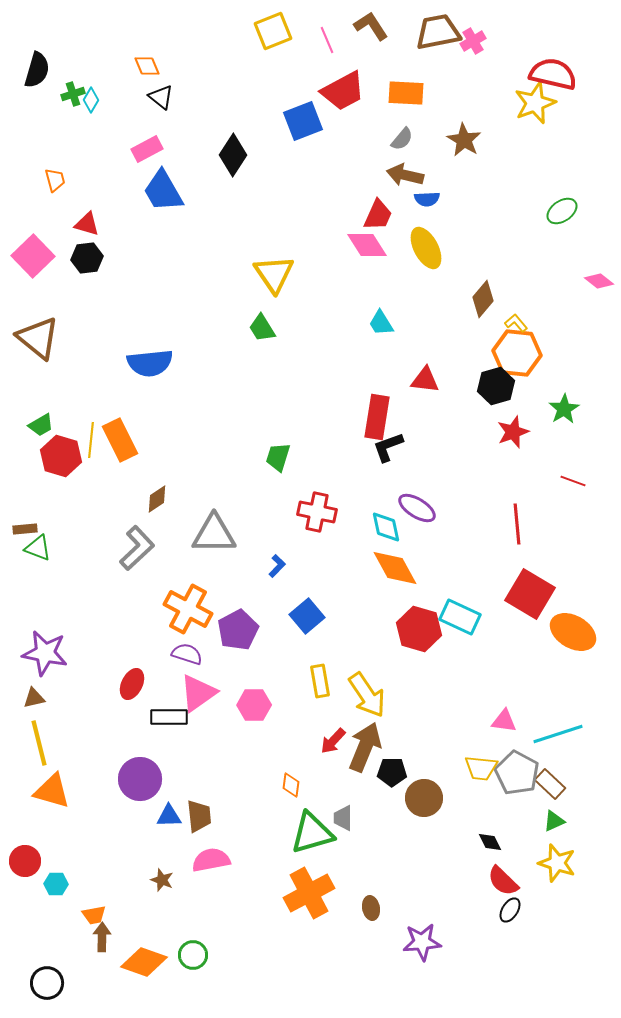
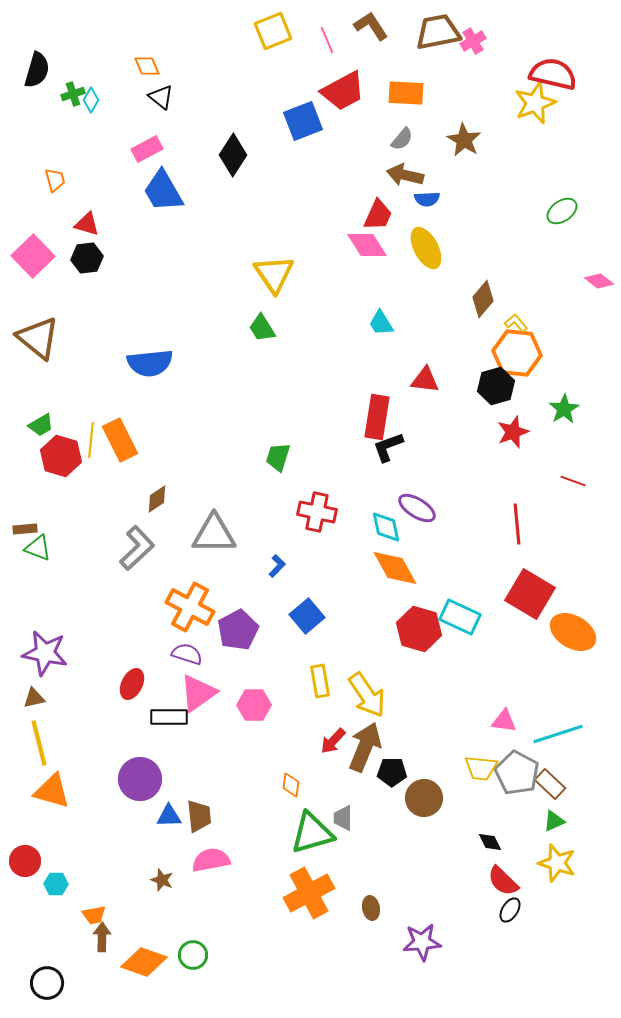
orange cross at (188, 609): moved 2 px right, 2 px up
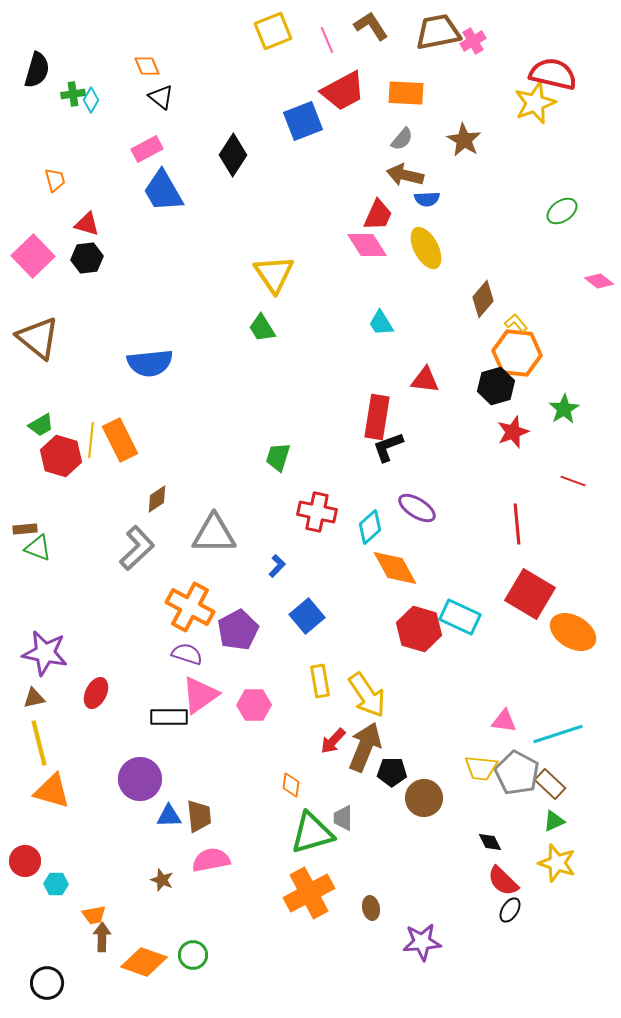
green cross at (73, 94): rotated 10 degrees clockwise
cyan diamond at (386, 527): moved 16 px left; rotated 60 degrees clockwise
red ellipse at (132, 684): moved 36 px left, 9 px down
pink triangle at (198, 693): moved 2 px right, 2 px down
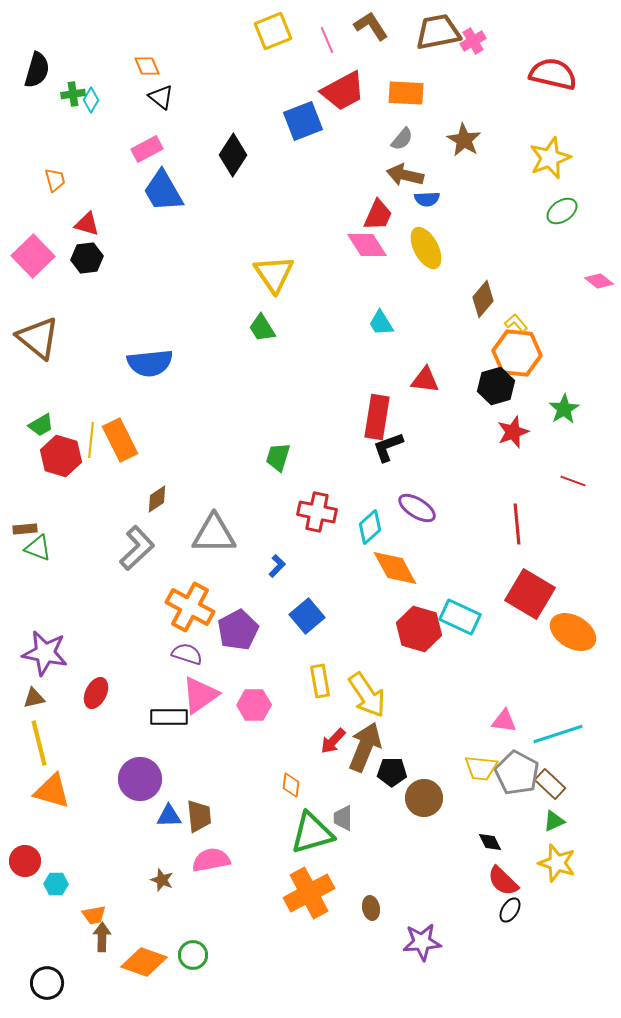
yellow star at (535, 103): moved 15 px right, 55 px down
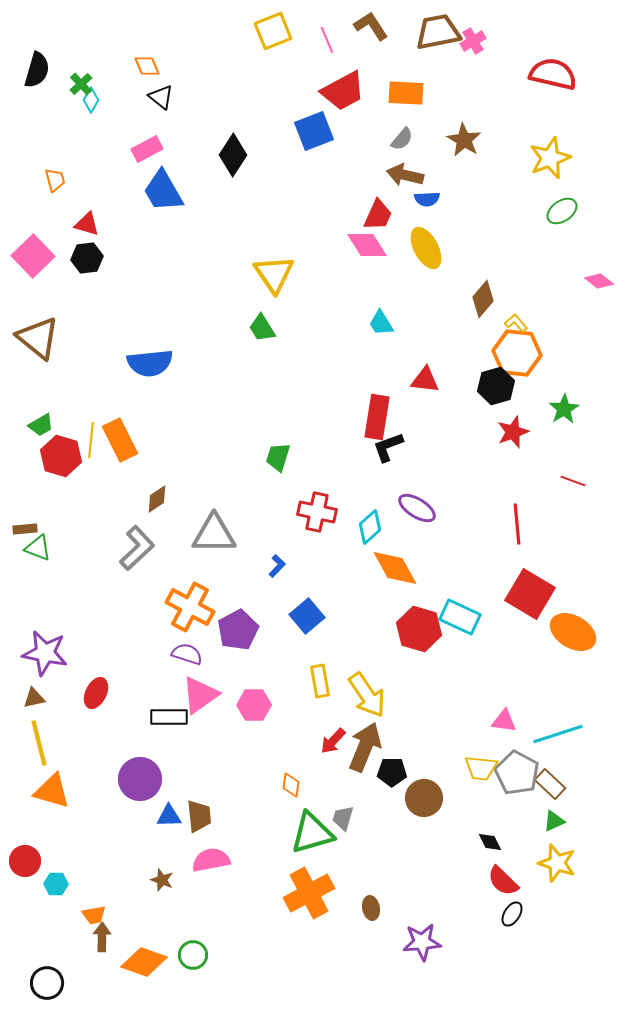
green cross at (73, 94): moved 8 px right, 10 px up; rotated 35 degrees counterclockwise
blue square at (303, 121): moved 11 px right, 10 px down
gray trapezoid at (343, 818): rotated 16 degrees clockwise
black ellipse at (510, 910): moved 2 px right, 4 px down
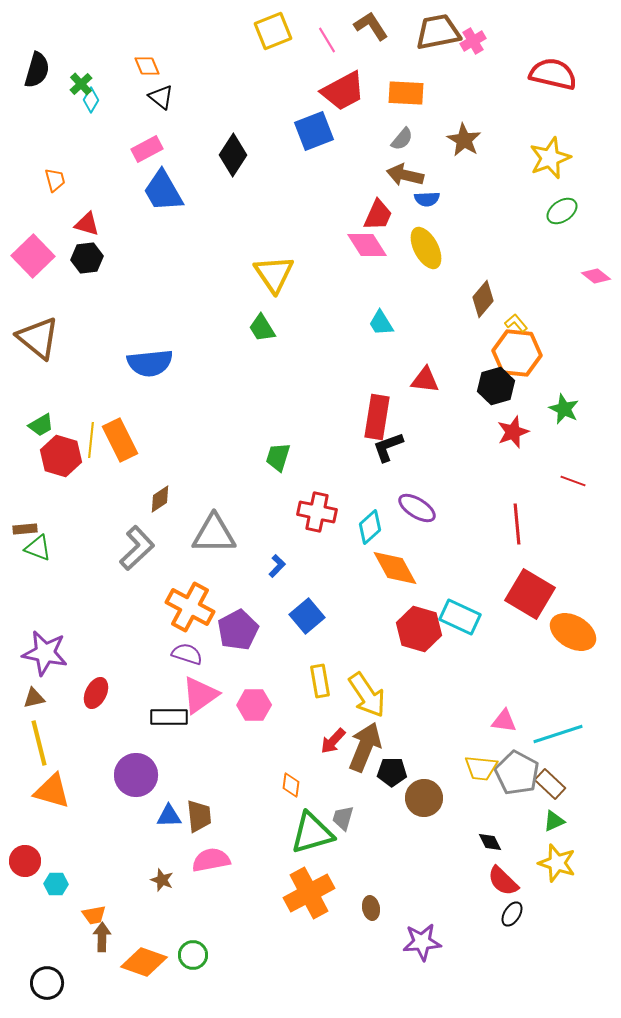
pink line at (327, 40): rotated 8 degrees counterclockwise
pink diamond at (599, 281): moved 3 px left, 5 px up
green star at (564, 409): rotated 16 degrees counterclockwise
brown diamond at (157, 499): moved 3 px right
purple circle at (140, 779): moved 4 px left, 4 px up
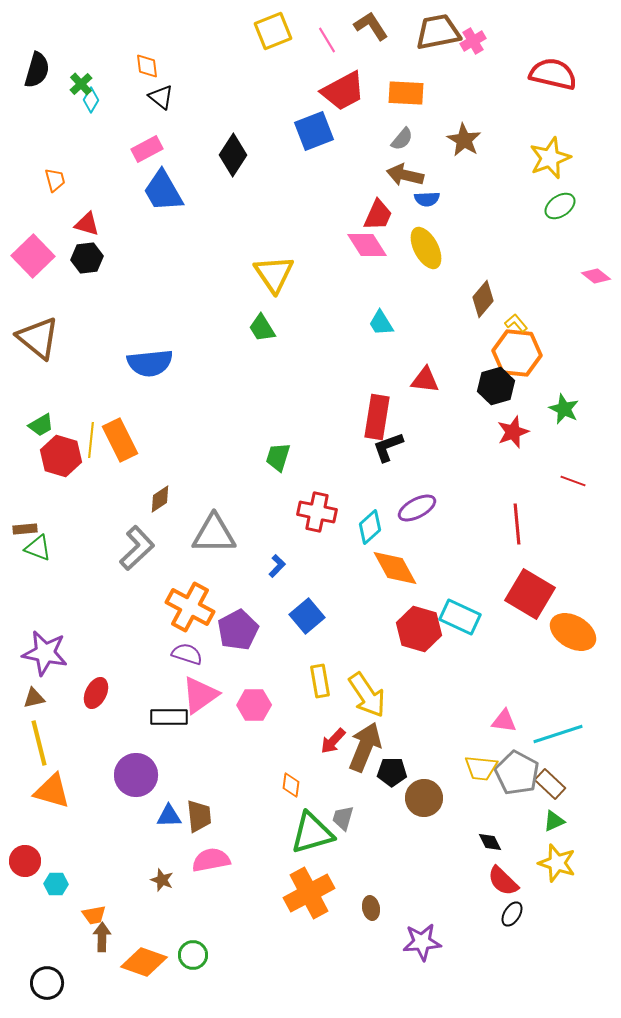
orange diamond at (147, 66): rotated 16 degrees clockwise
green ellipse at (562, 211): moved 2 px left, 5 px up
purple ellipse at (417, 508): rotated 60 degrees counterclockwise
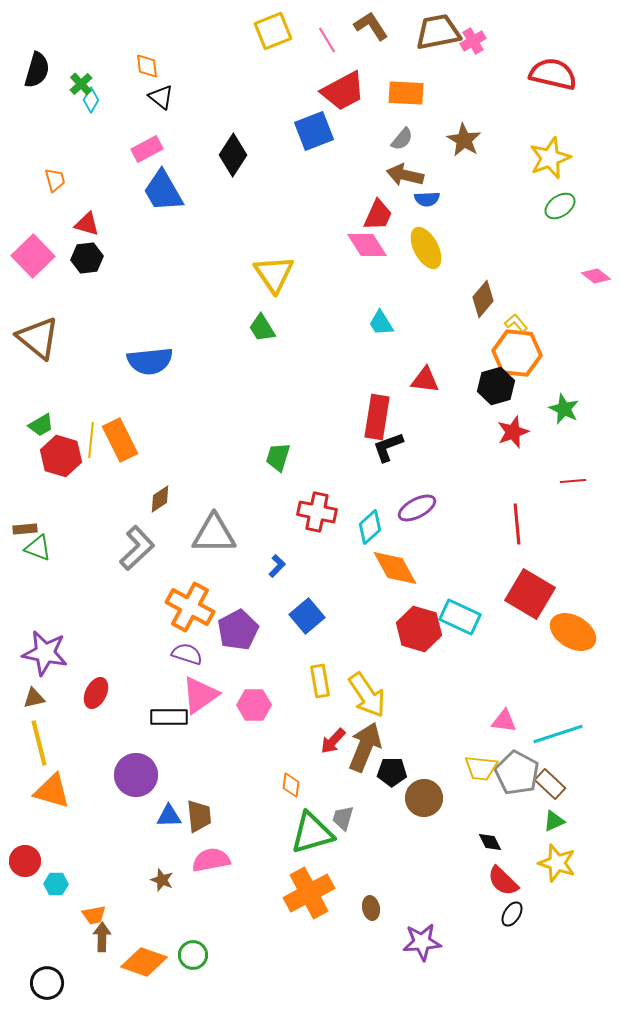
blue semicircle at (150, 363): moved 2 px up
red line at (573, 481): rotated 25 degrees counterclockwise
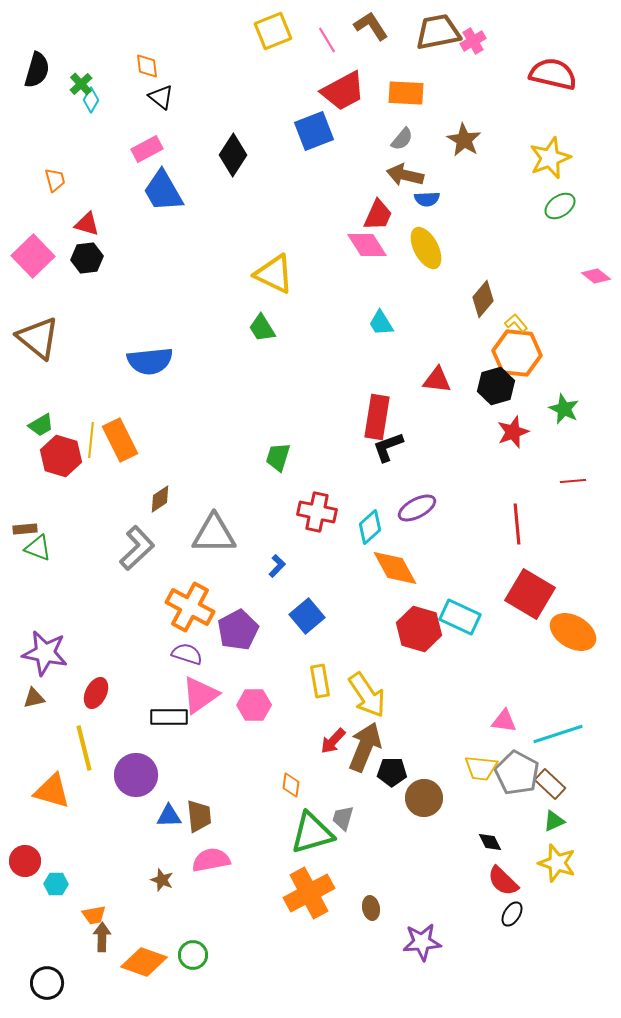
yellow triangle at (274, 274): rotated 30 degrees counterclockwise
red triangle at (425, 380): moved 12 px right
yellow line at (39, 743): moved 45 px right, 5 px down
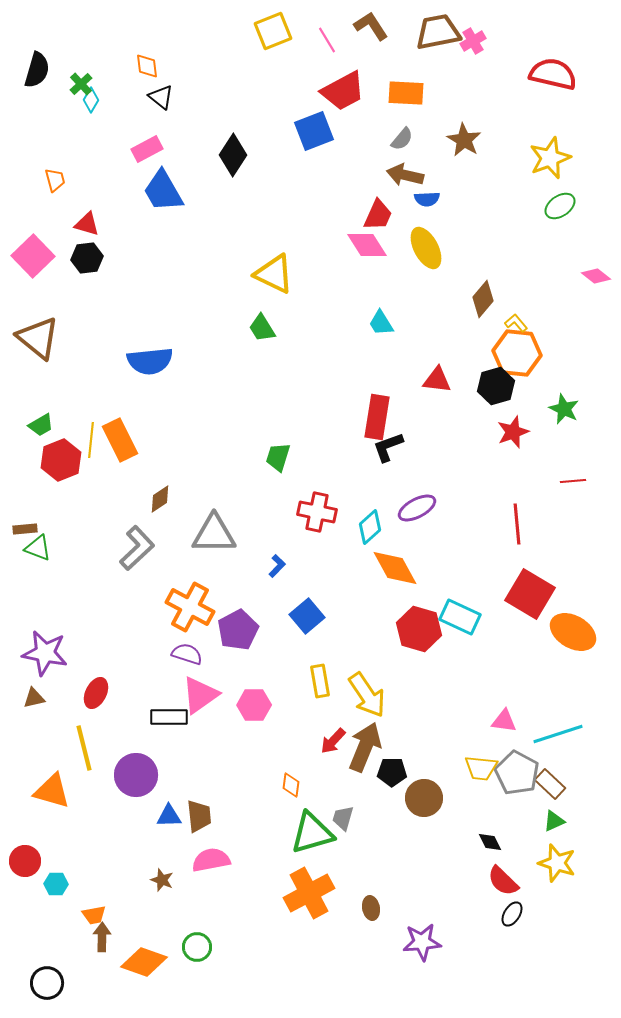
red hexagon at (61, 456): moved 4 px down; rotated 21 degrees clockwise
green circle at (193, 955): moved 4 px right, 8 px up
